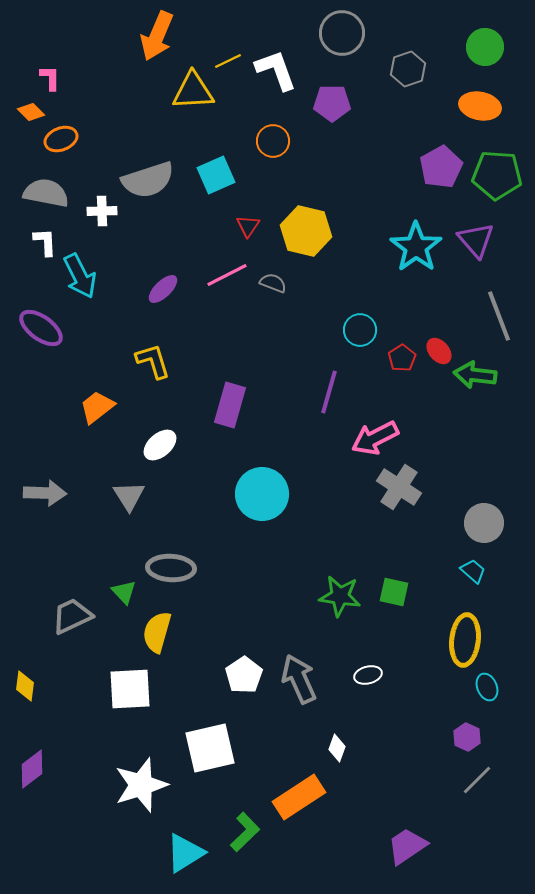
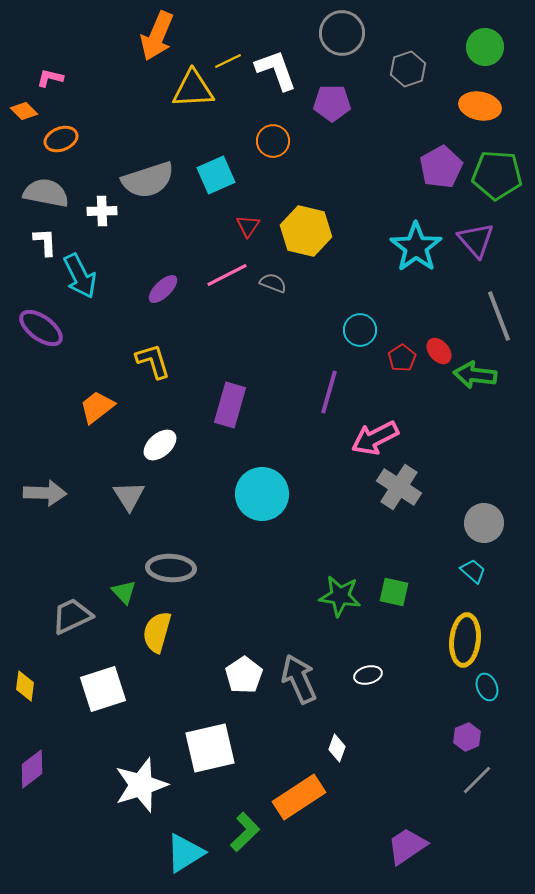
pink L-shape at (50, 78): rotated 76 degrees counterclockwise
yellow triangle at (193, 91): moved 2 px up
orange diamond at (31, 112): moved 7 px left, 1 px up
white square at (130, 689): moved 27 px left; rotated 15 degrees counterclockwise
purple hexagon at (467, 737): rotated 12 degrees clockwise
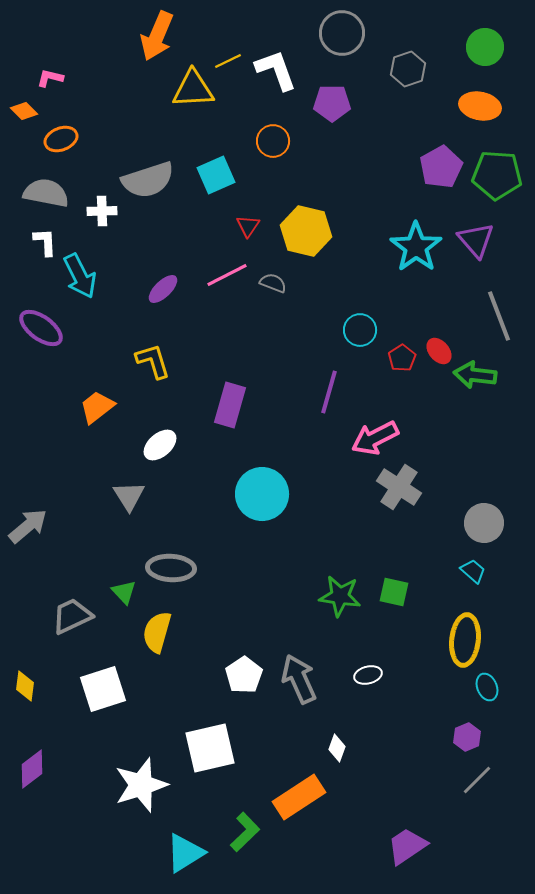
gray arrow at (45, 493): moved 17 px left, 33 px down; rotated 42 degrees counterclockwise
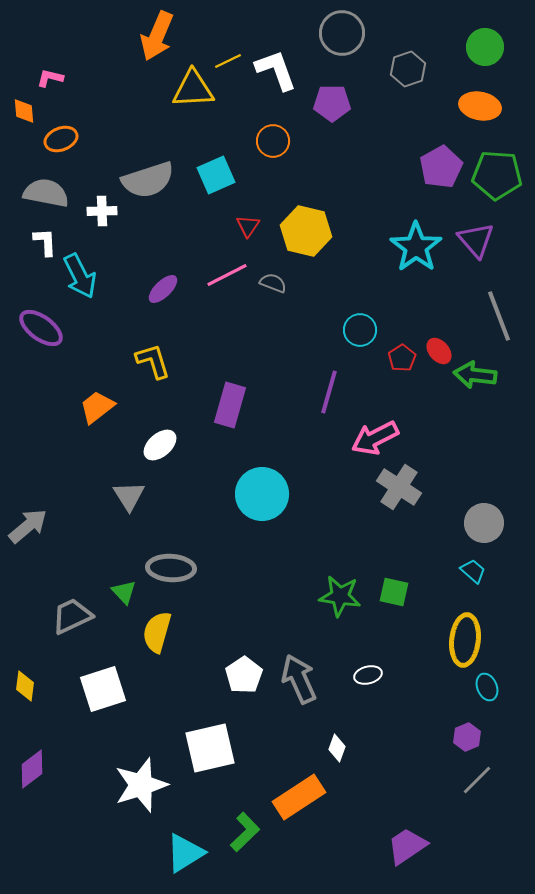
orange diamond at (24, 111): rotated 40 degrees clockwise
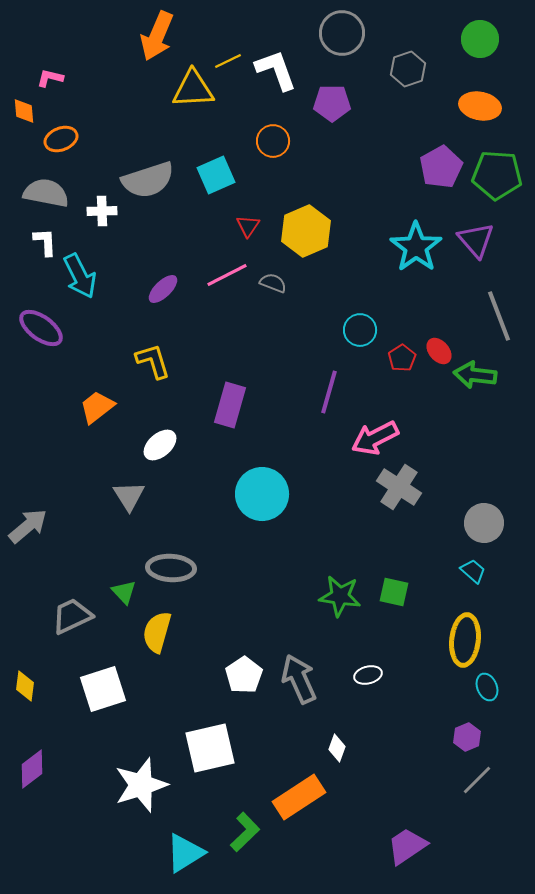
green circle at (485, 47): moved 5 px left, 8 px up
yellow hexagon at (306, 231): rotated 24 degrees clockwise
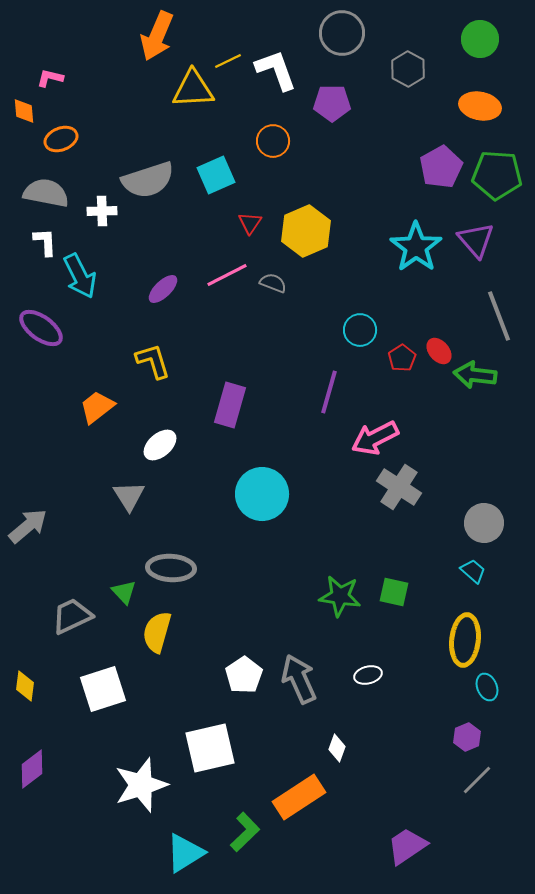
gray hexagon at (408, 69): rotated 12 degrees counterclockwise
red triangle at (248, 226): moved 2 px right, 3 px up
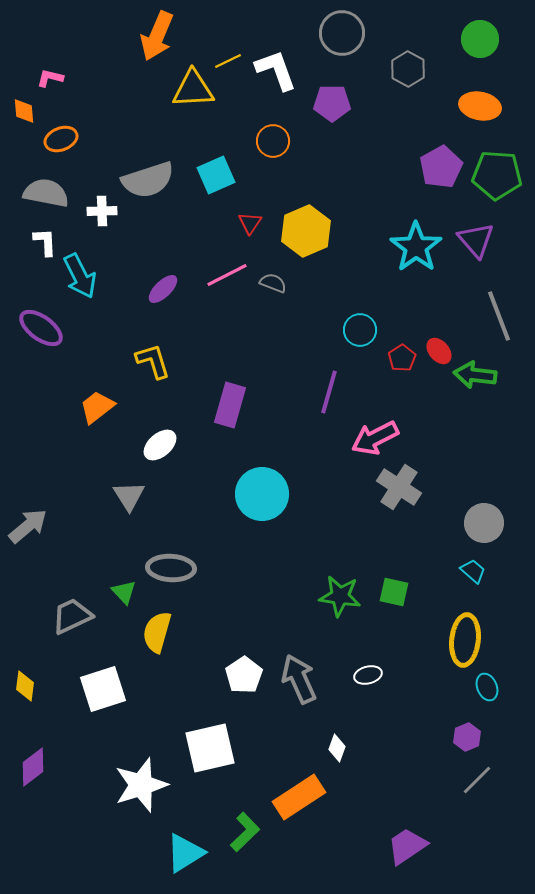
purple diamond at (32, 769): moved 1 px right, 2 px up
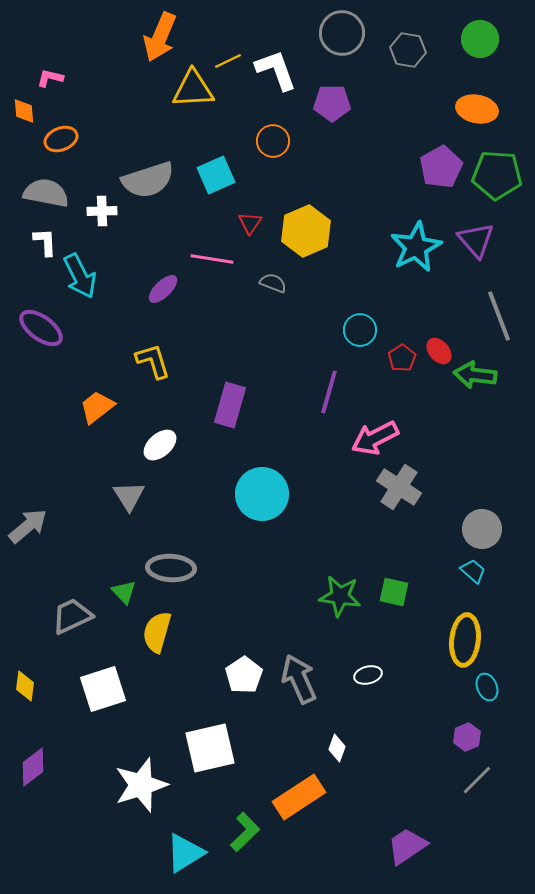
orange arrow at (157, 36): moved 3 px right, 1 px down
gray hexagon at (408, 69): moved 19 px up; rotated 20 degrees counterclockwise
orange ellipse at (480, 106): moved 3 px left, 3 px down
cyan star at (416, 247): rotated 9 degrees clockwise
pink line at (227, 275): moved 15 px left, 16 px up; rotated 36 degrees clockwise
gray circle at (484, 523): moved 2 px left, 6 px down
